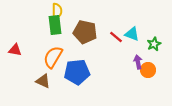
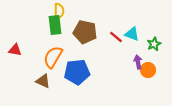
yellow semicircle: moved 2 px right
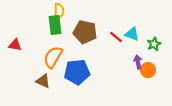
red triangle: moved 5 px up
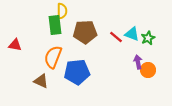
yellow semicircle: moved 3 px right
brown pentagon: rotated 15 degrees counterclockwise
green star: moved 6 px left, 6 px up
orange semicircle: rotated 10 degrees counterclockwise
brown triangle: moved 2 px left
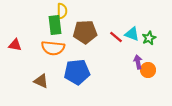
green star: moved 1 px right
orange semicircle: moved 9 px up; rotated 105 degrees counterclockwise
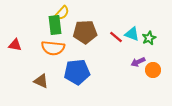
yellow semicircle: moved 2 px down; rotated 42 degrees clockwise
purple arrow: rotated 104 degrees counterclockwise
orange circle: moved 5 px right
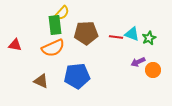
brown pentagon: moved 1 px right, 1 px down
red line: rotated 32 degrees counterclockwise
orange semicircle: rotated 30 degrees counterclockwise
blue pentagon: moved 4 px down
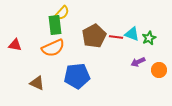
brown pentagon: moved 8 px right, 3 px down; rotated 25 degrees counterclockwise
orange circle: moved 6 px right
brown triangle: moved 4 px left, 2 px down
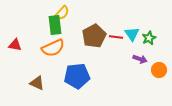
cyan triangle: rotated 35 degrees clockwise
purple arrow: moved 2 px right, 3 px up; rotated 136 degrees counterclockwise
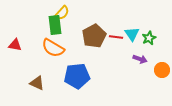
orange semicircle: rotated 55 degrees clockwise
orange circle: moved 3 px right
